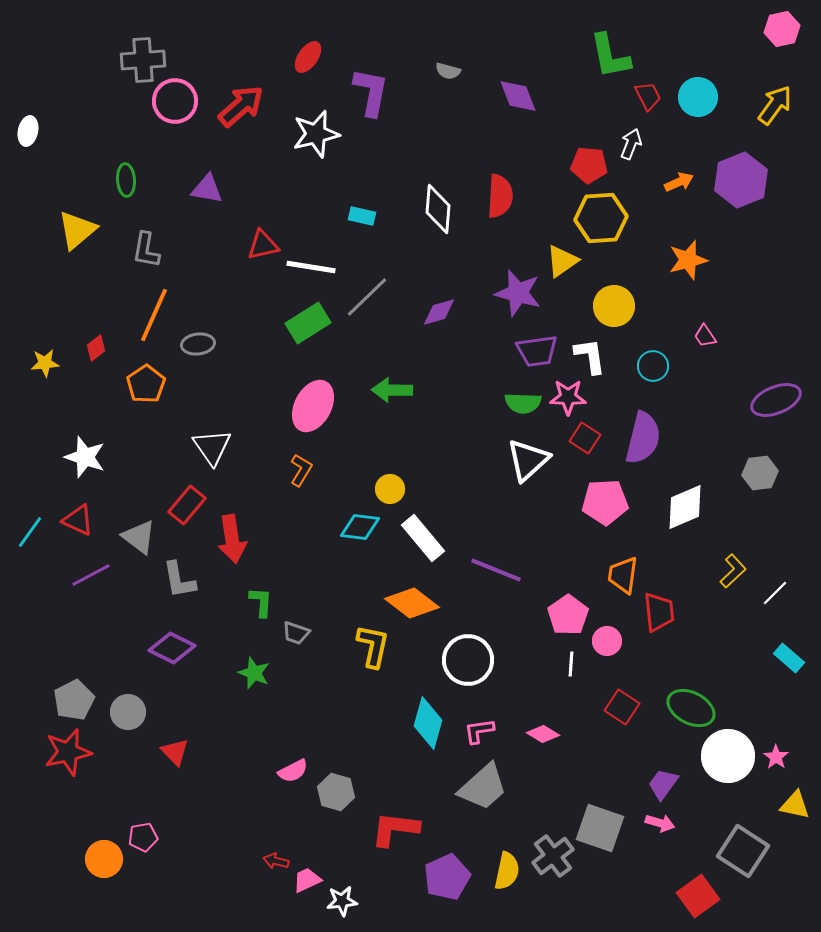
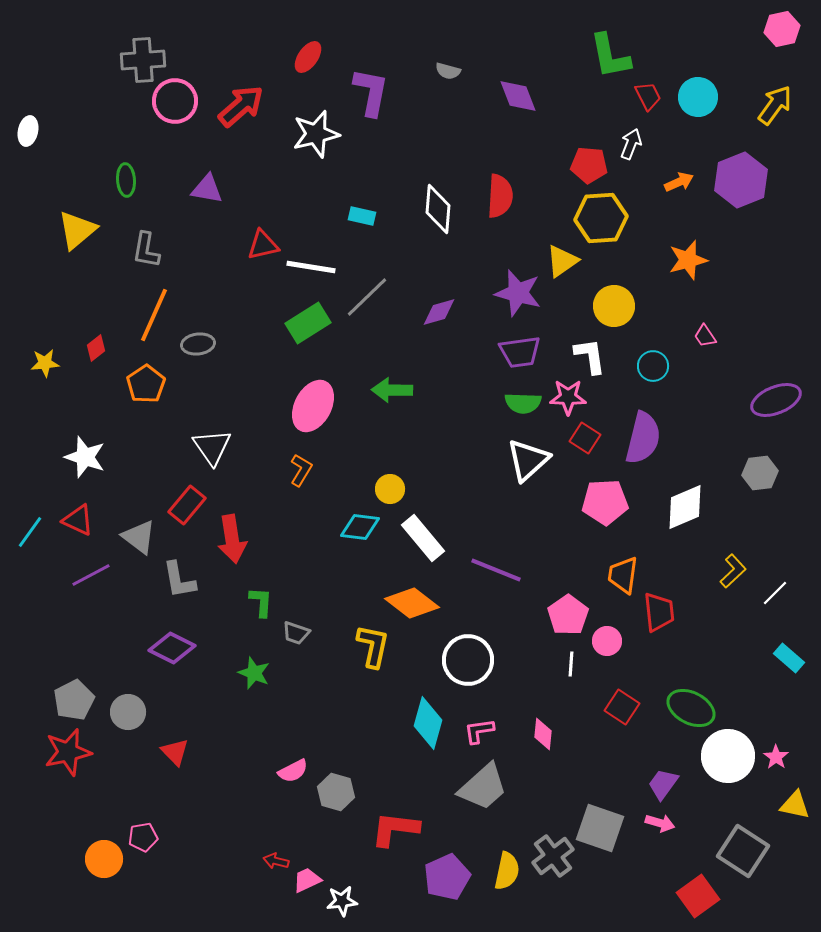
purple trapezoid at (537, 351): moved 17 px left, 1 px down
pink diamond at (543, 734): rotated 64 degrees clockwise
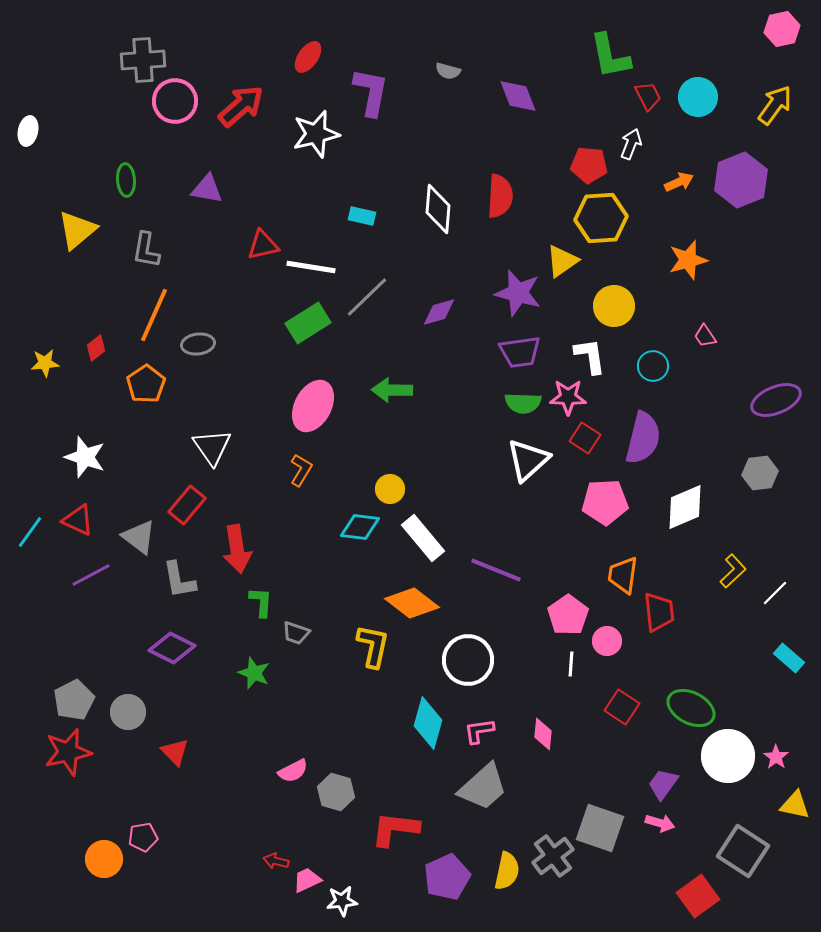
red arrow at (232, 539): moved 5 px right, 10 px down
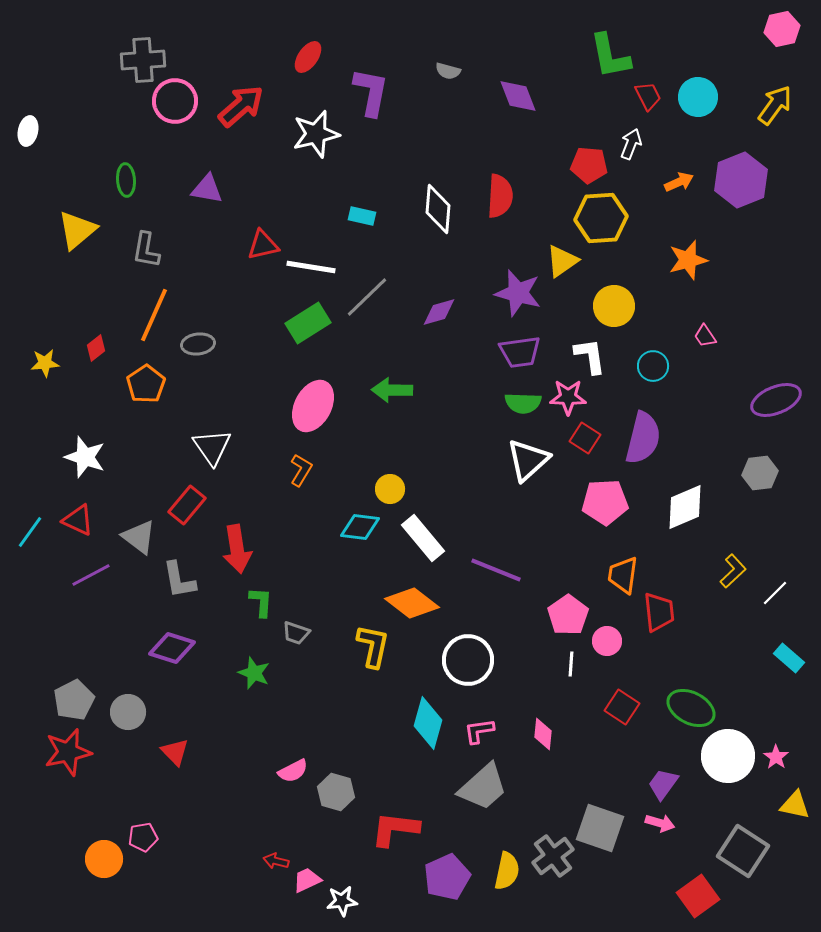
purple diamond at (172, 648): rotated 9 degrees counterclockwise
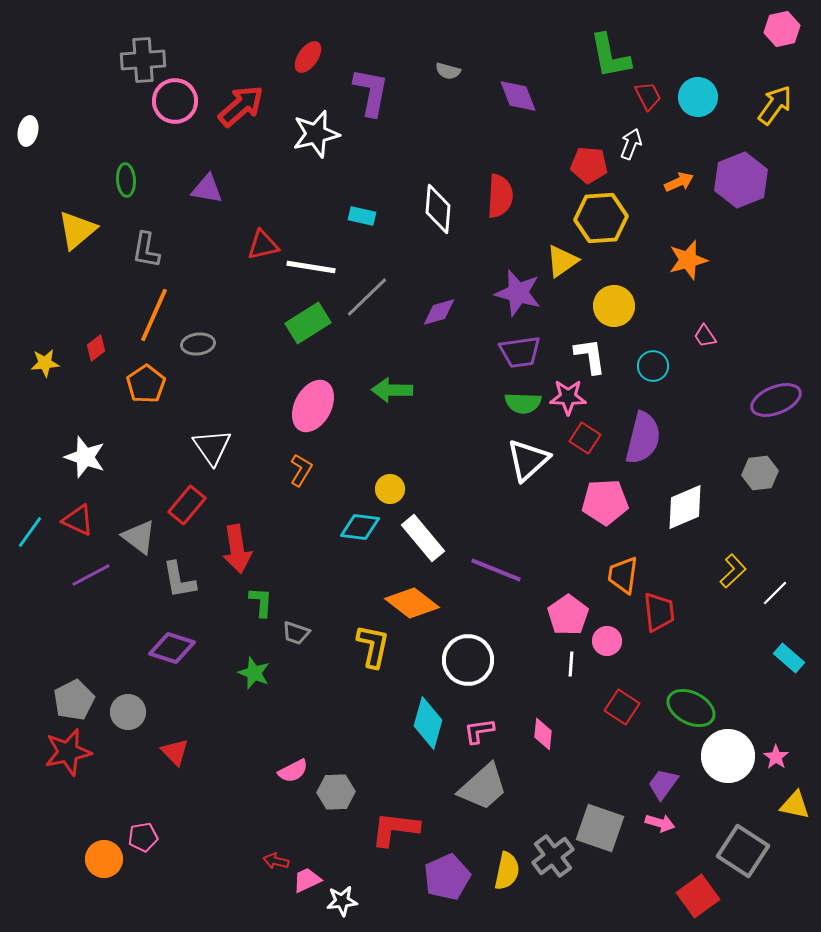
gray hexagon at (336, 792): rotated 18 degrees counterclockwise
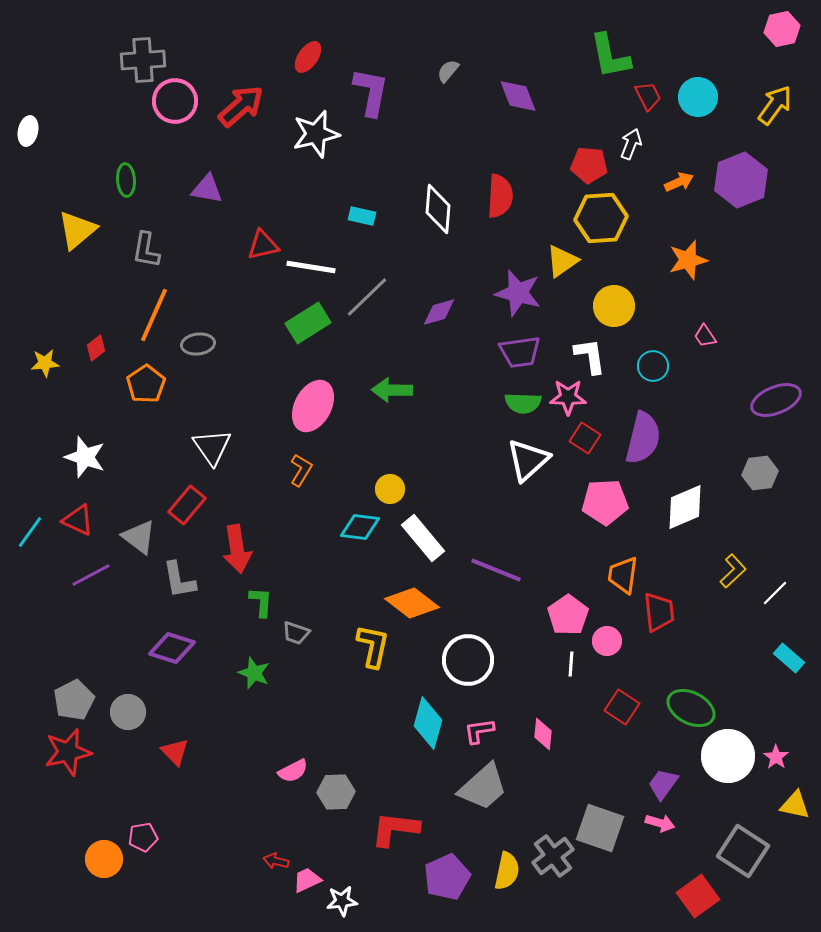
gray semicircle at (448, 71): rotated 115 degrees clockwise
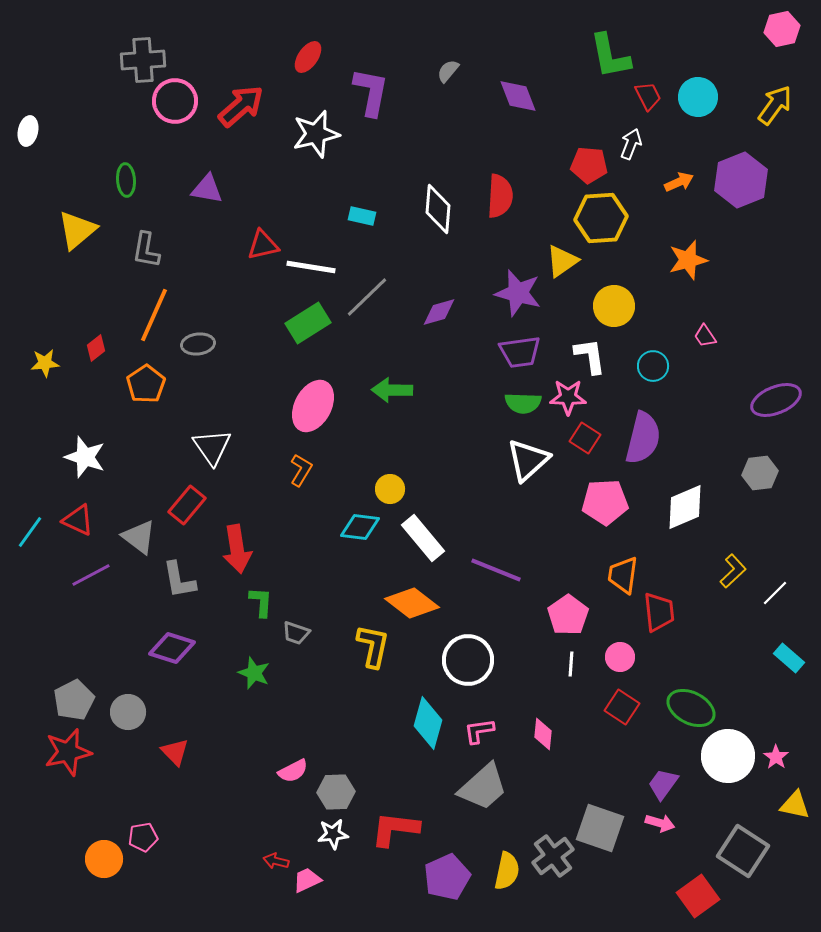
pink circle at (607, 641): moved 13 px right, 16 px down
white star at (342, 901): moved 9 px left, 67 px up
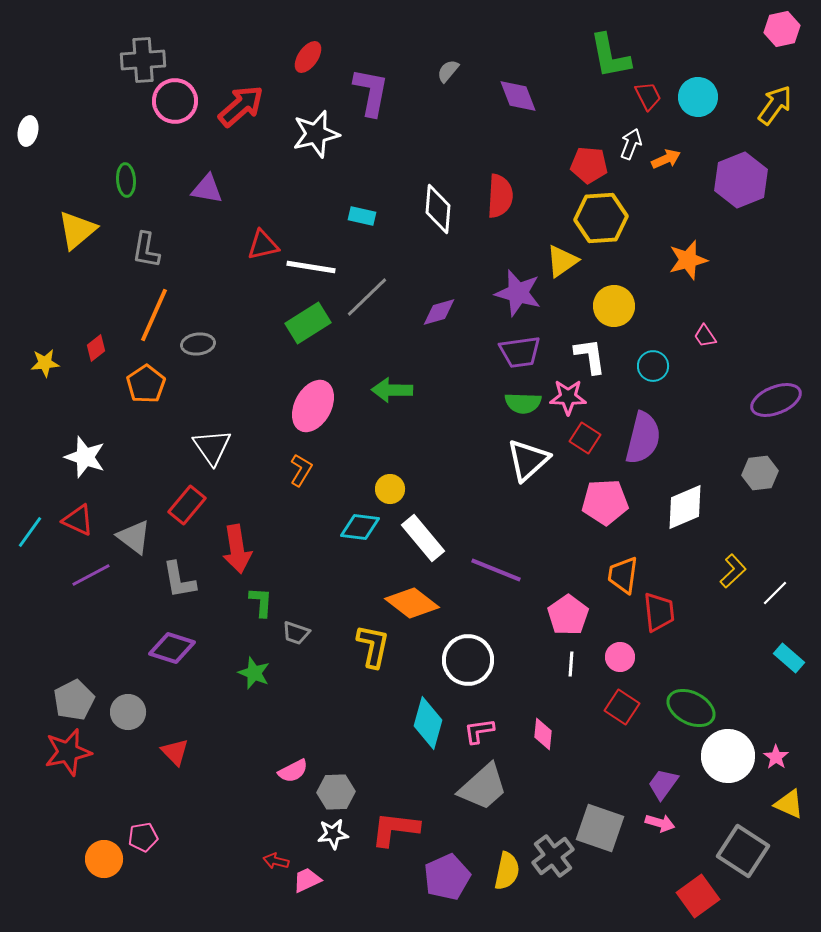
orange arrow at (679, 182): moved 13 px left, 23 px up
gray triangle at (139, 537): moved 5 px left
yellow triangle at (795, 805): moved 6 px left, 1 px up; rotated 12 degrees clockwise
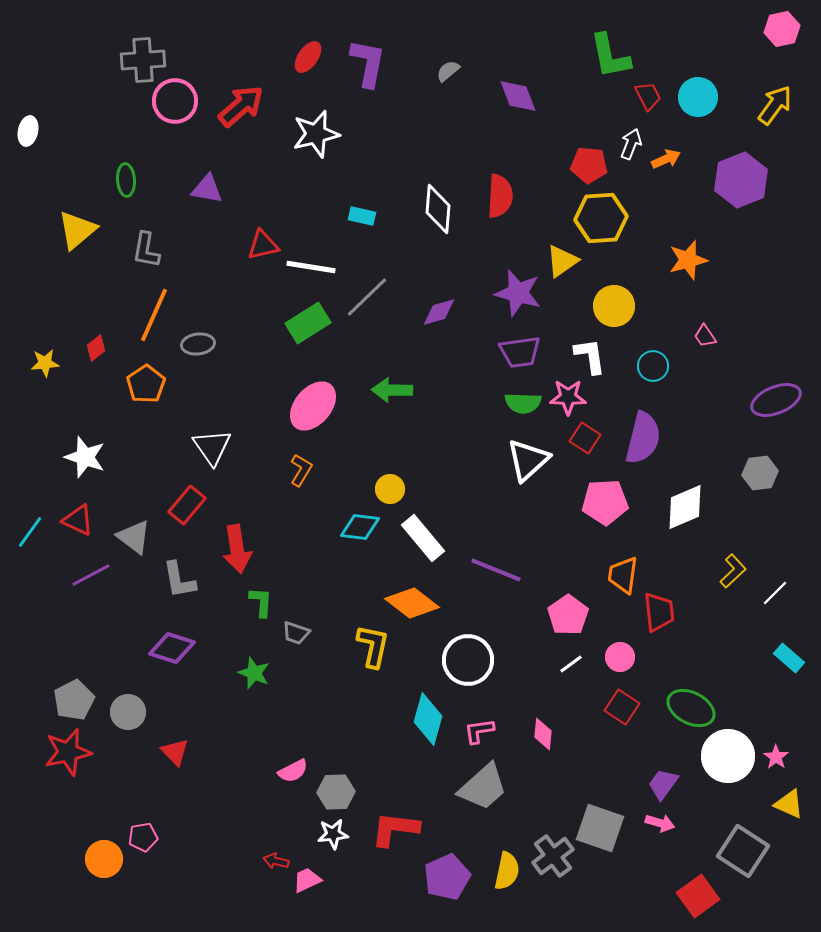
gray semicircle at (448, 71): rotated 10 degrees clockwise
purple L-shape at (371, 92): moved 3 px left, 29 px up
pink ellipse at (313, 406): rotated 12 degrees clockwise
white line at (571, 664): rotated 50 degrees clockwise
cyan diamond at (428, 723): moved 4 px up
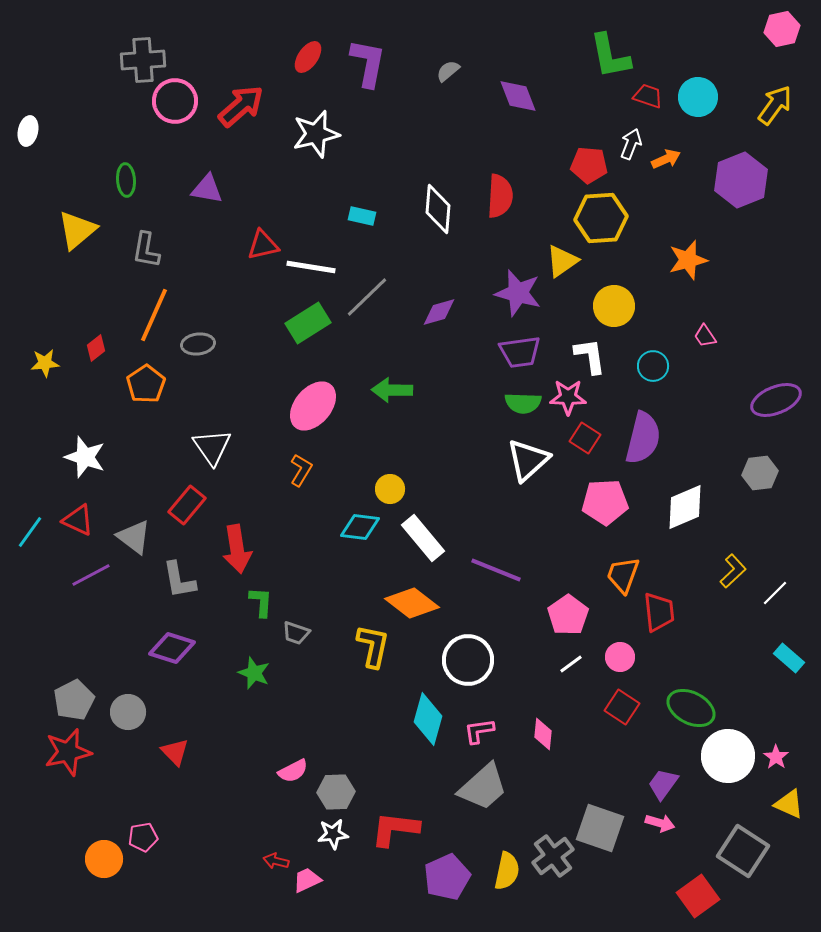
red trapezoid at (648, 96): rotated 44 degrees counterclockwise
orange trapezoid at (623, 575): rotated 12 degrees clockwise
